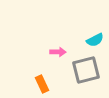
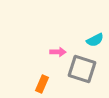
gray square: moved 4 px left, 1 px up; rotated 32 degrees clockwise
orange rectangle: rotated 48 degrees clockwise
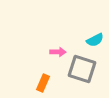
orange rectangle: moved 1 px right, 1 px up
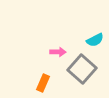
gray square: rotated 24 degrees clockwise
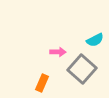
orange rectangle: moved 1 px left
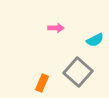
pink arrow: moved 2 px left, 24 px up
gray square: moved 4 px left, 3 px down
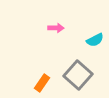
gray square: moved 3 px down
orange rectangle: rotated 12 degrees clockwise
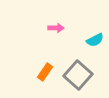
orange rectangle: moved 3 px right, 11 px up
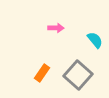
cyan semicircle: rotated 102 degrees counterclockwise
orange rectangle: moved 3 px left, 1 px down
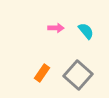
cyan semicircle: moved 9 px left, 9 px up
